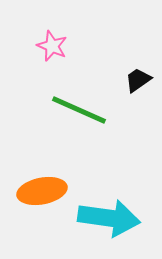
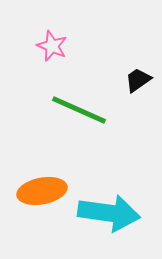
cyan arrow: moved 5 px up
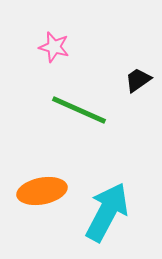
pink star: moved 2 px right, 1 px down; rotated 8 degrees counterclockwise
cyan arrow: moved 2 px left, 1 px up; rotated 70 degrees counterclockwise
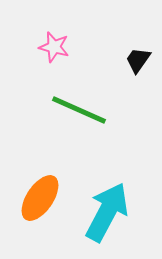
black trapezoid: moved 20 px up; rotated 20 degrees counterclockwise
orange ellipse: moved 2 px left, 7 px down; rotated 45 degrees counterclockwise
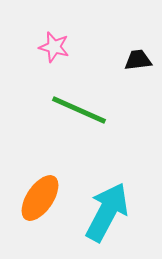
black trapezoid: rotated 48 degrees clockwise
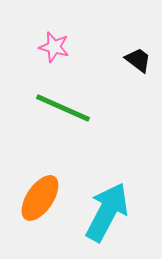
black trapezoid: rotated 44 degrees clockwise
green line: moved 16 px left, 2 px up
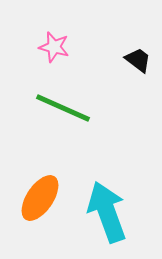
cyan arrow: rotated 48 degrees counterclockwise
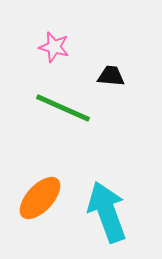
black trapezoid: moved 27 px left, 16 px down; rotated 32 degrees counterclockwise
orange ellipse: rotated 9 degrees clockwise
